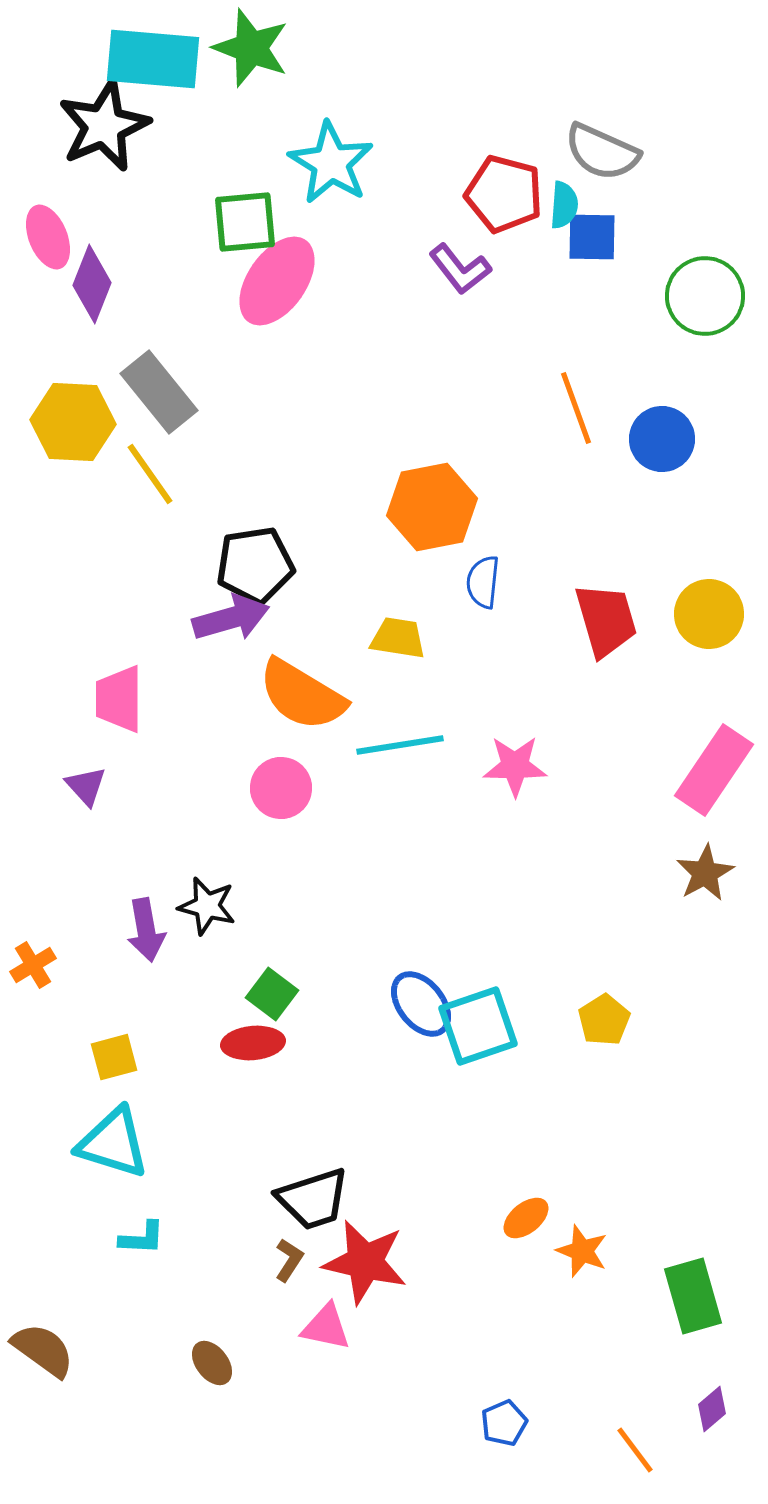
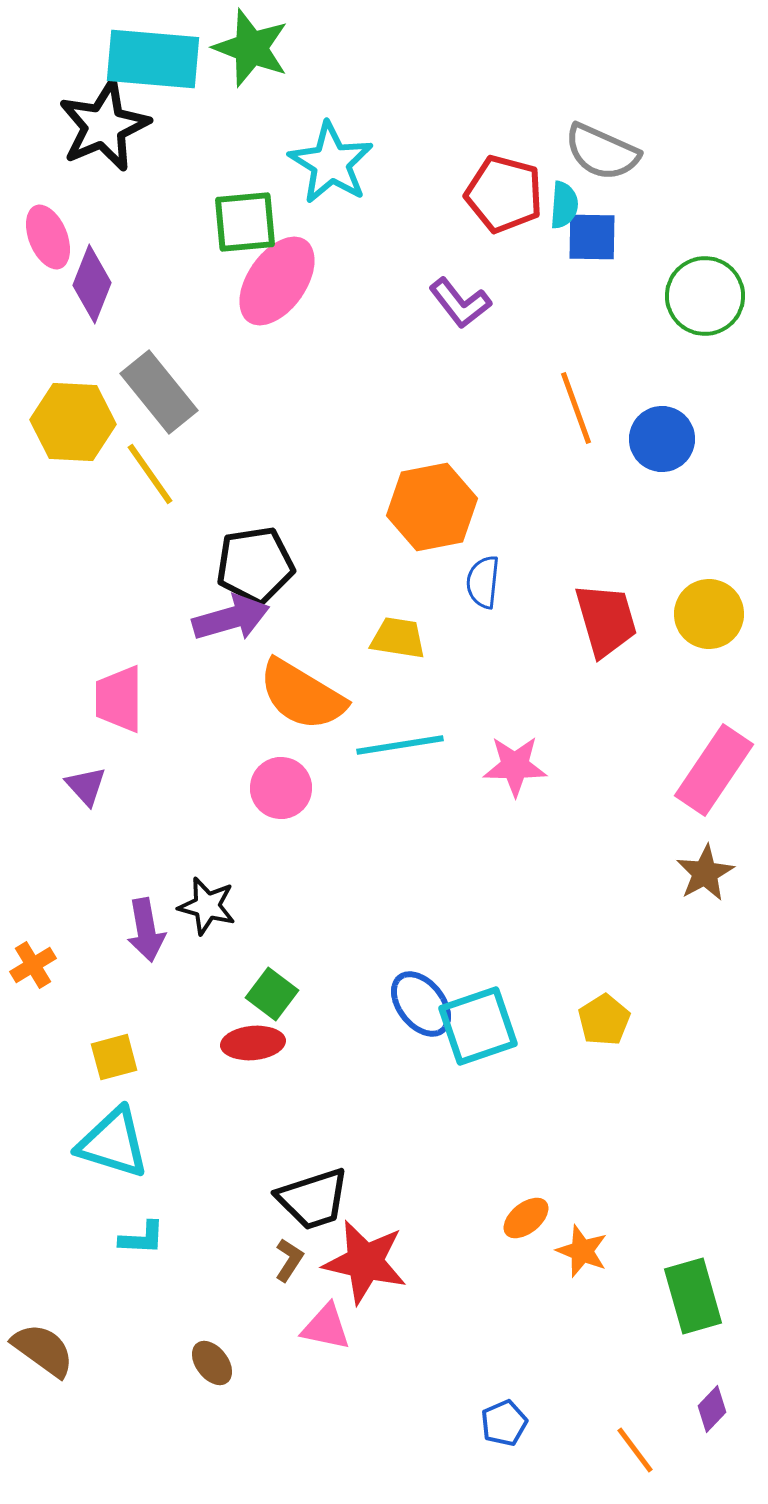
purple L-shape at (460, 269): moved 34 px down
purple diamond at (712, 1409): rotated 6 degrees counterclockwise
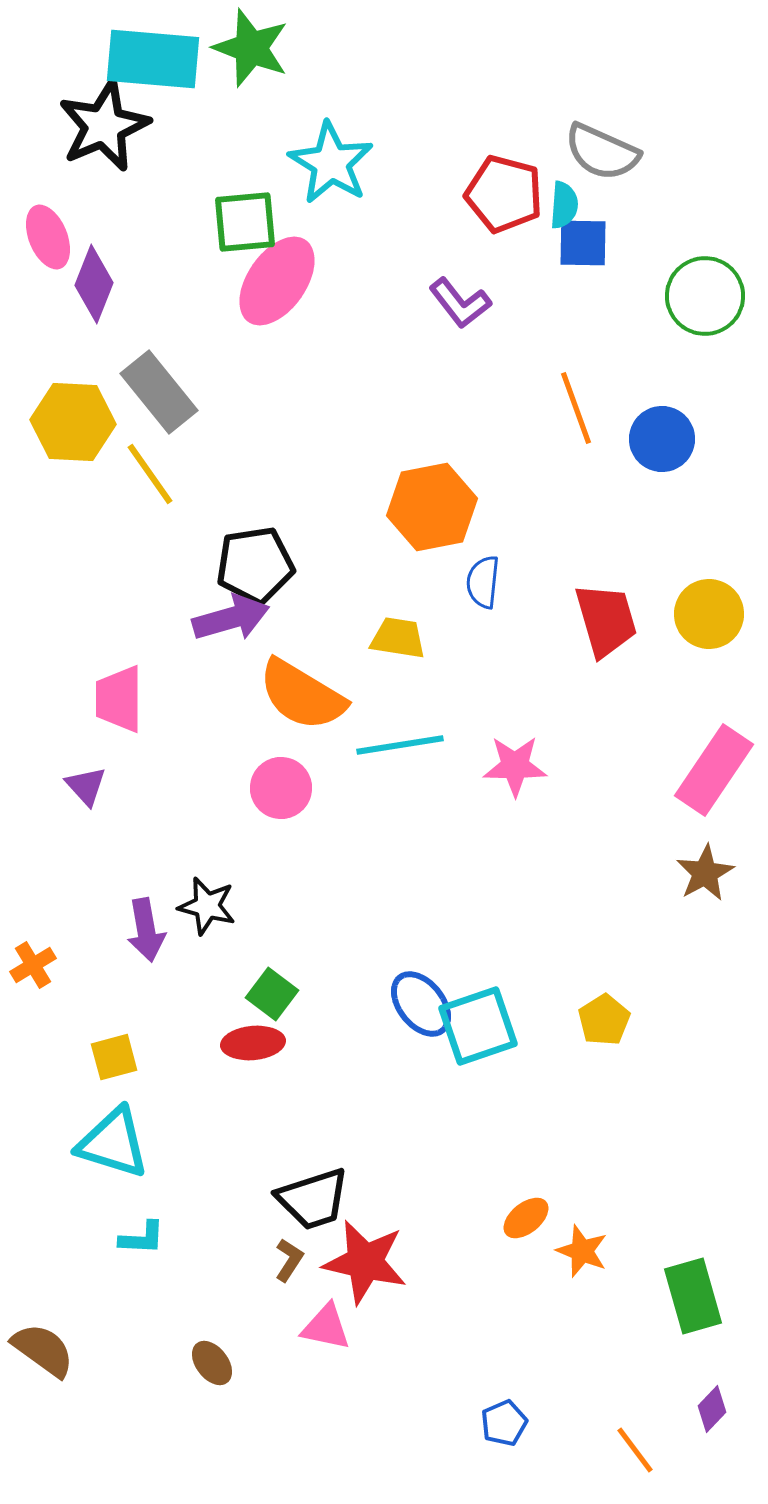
blue square at (592, 237): moved 9 px left, 6 px down
purple diamond at (92, 284): moved 2 px right
